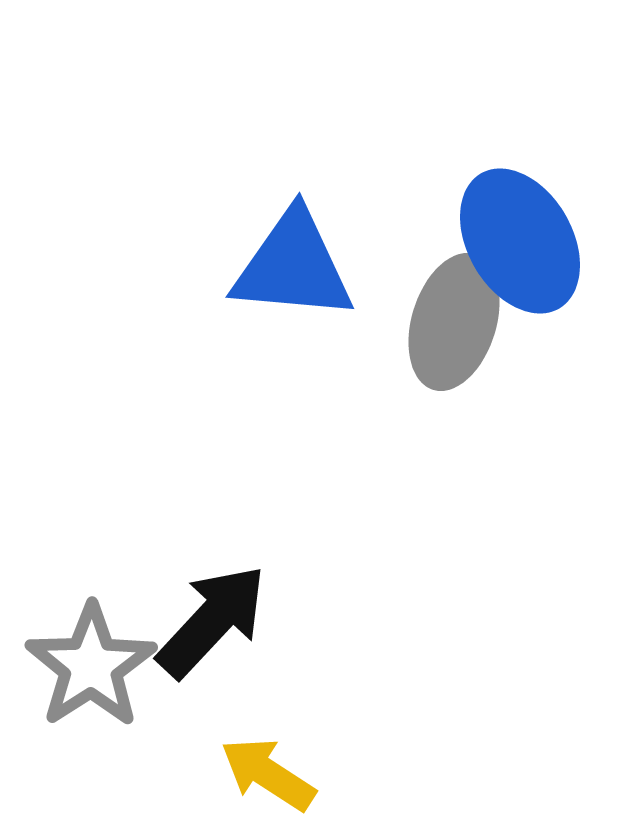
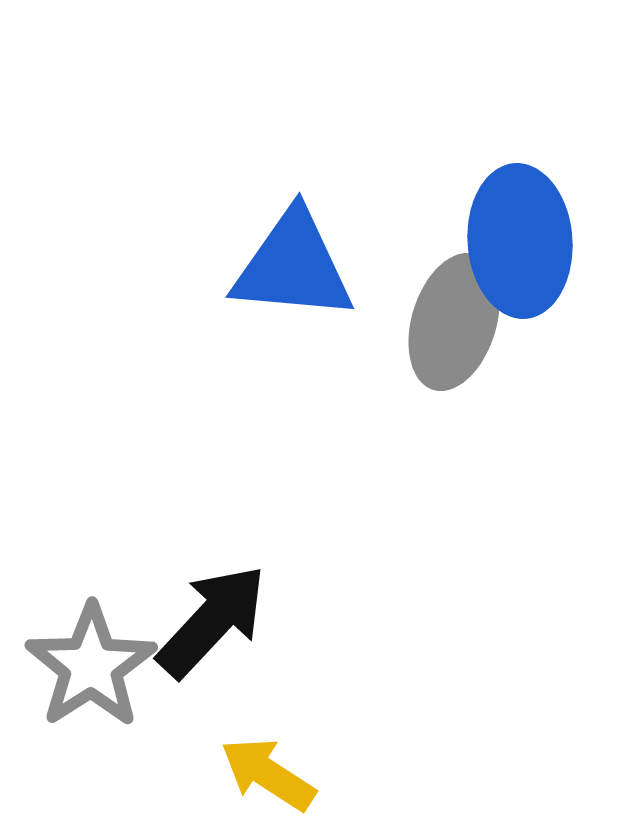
blue ellipse: rotated 26 degrees clockwise
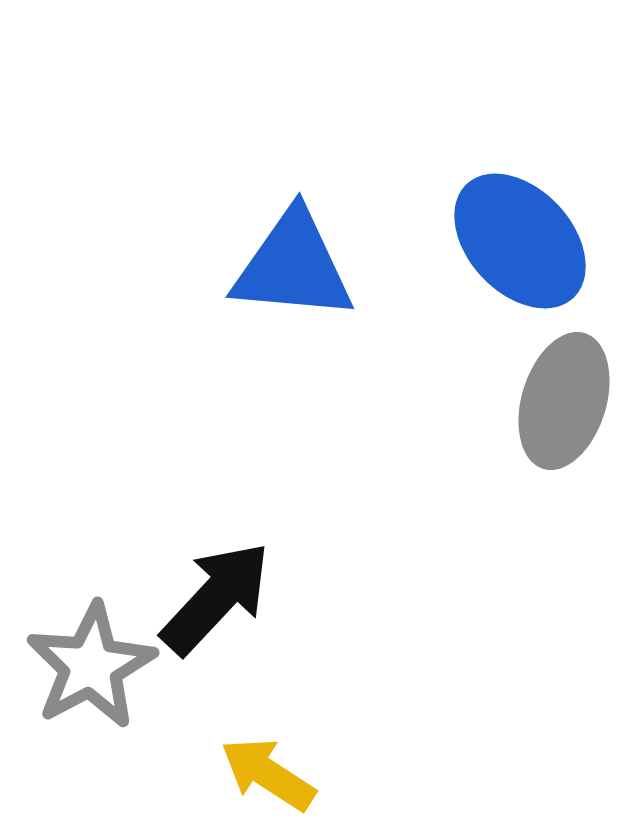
blue ellipse: rotated 39 degrees counterclockwise
gray ellipse: moved 110 px right, 79 px down
black arrow: moved 4 px right, 23 px up
gray star: rotated 5 degrees clockwise
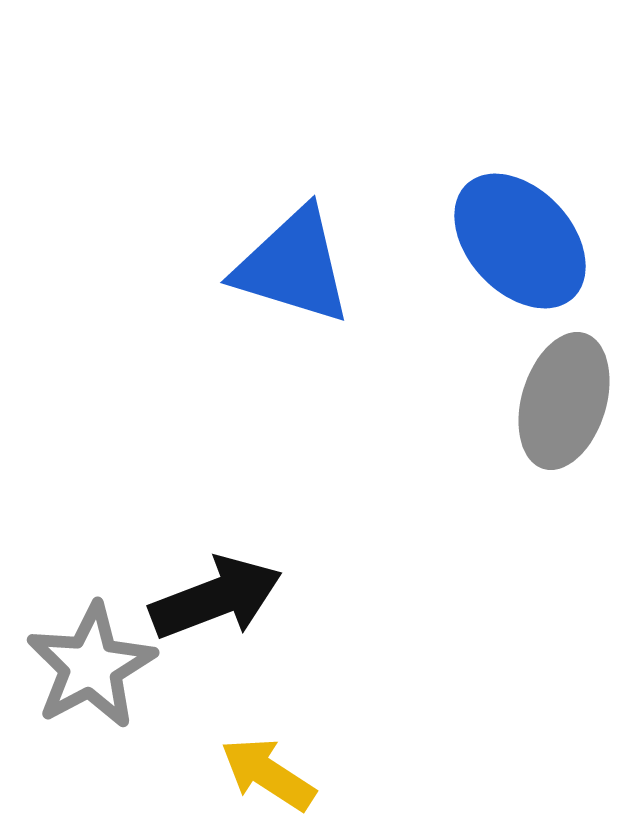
blue triangle: rotated 12 degrees clockwise
black arrow: rotated 26 degrees clockwise
